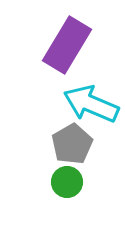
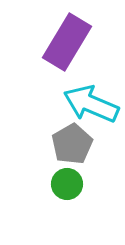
purple rectangle: moved 3 px up
green circle: moved 2 px down
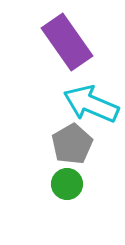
purple rectangle: rotated 66 degrees counterclockwise
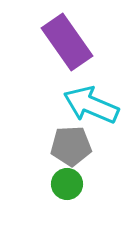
cyan arrow: moved 1 px down
gray pentagon: moved 1 px left, 2 px down; rotated 27 degrees clockwise
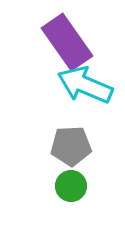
cyan arrow: moved 6 px left, 20 px up
green circle: moved 4 px right, 2 px down
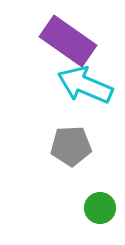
purple rectangle: moved 1 px right, 1 px up; rotated 20 degrees counterclockwise
green circle: moved 29 px right, 22 px down
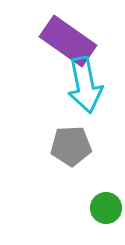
cyan arrow: rotated 124 degrees counterclockwise
green circle: moved 6 px right
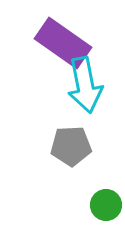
purple rectangle: moved 5 px left, 2 px down
green circle: moved 3 px up
